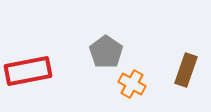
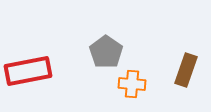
orange cross: rotated 24 degrees counterclockwise
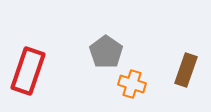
red rectangle: rotated 60 degrees counterclockwise
orange cross: rotated 12 degrees clockwise
